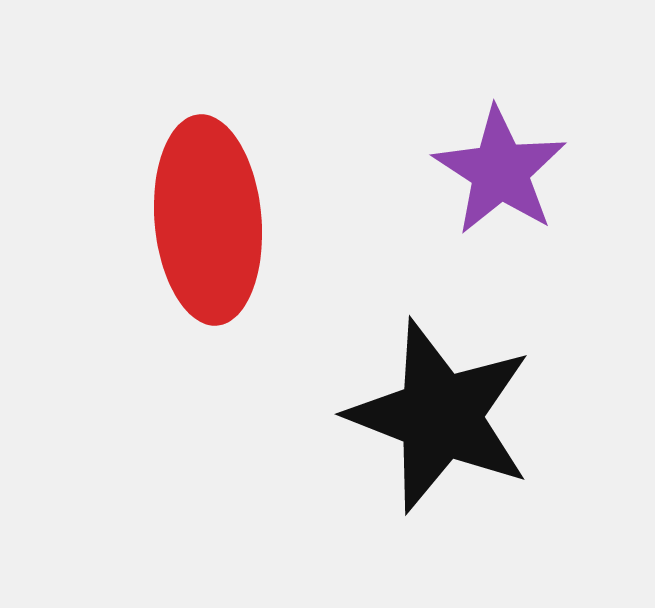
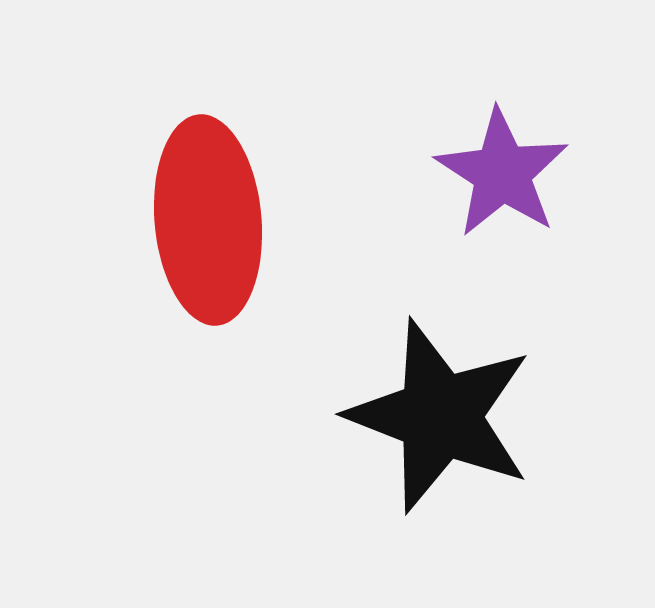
purple star: moved 2 px right, 2 px down
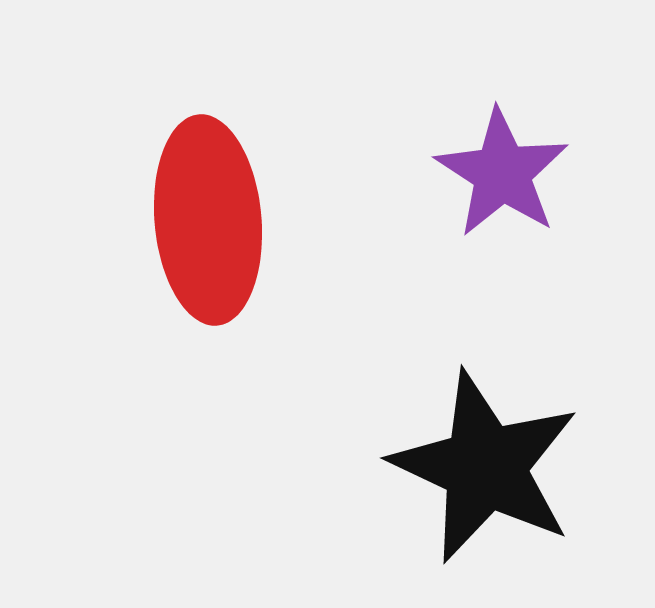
black star: moved 45 px right, 51 px down; rotated 4 degrees clockwise
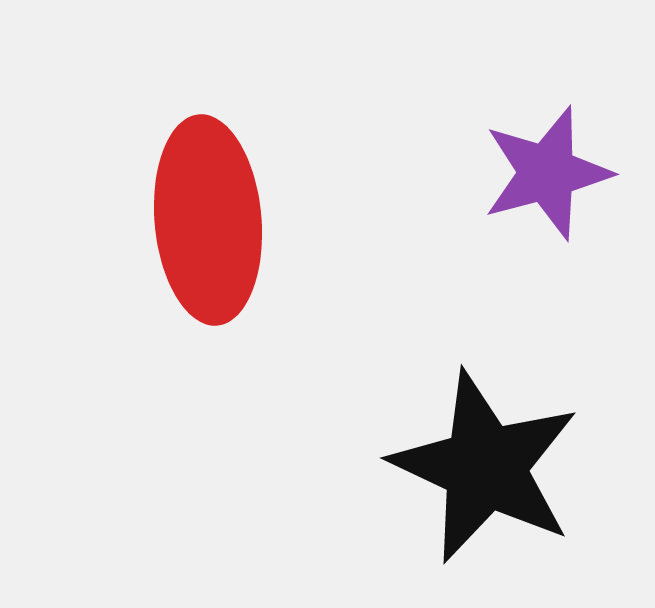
purple star: moved 45 px right; rotated 24 degrees clockwise
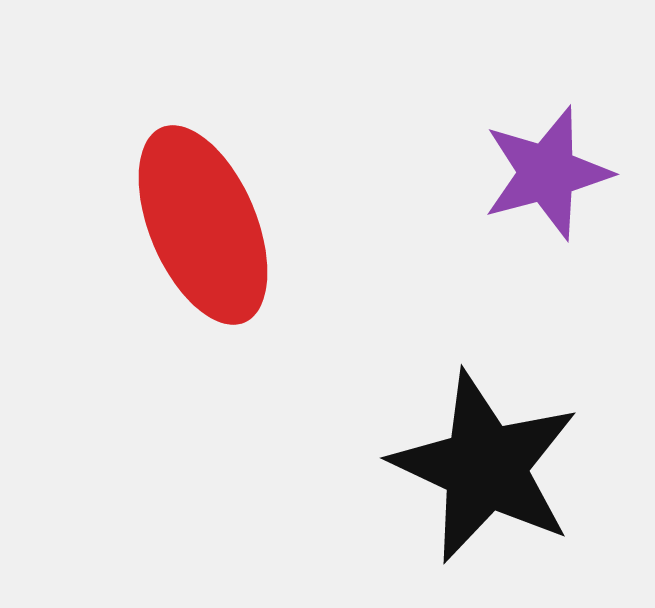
red ellipse: moved 5 px left, 5 px down; rotated 18 degrees counterclockwise
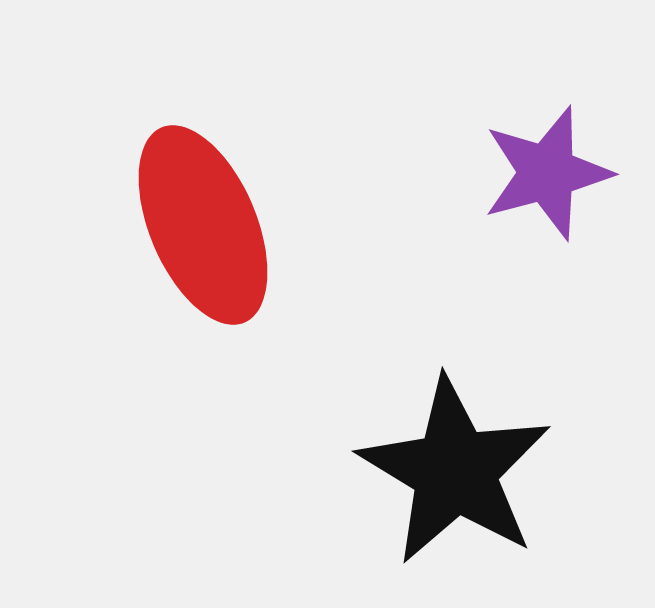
black star: moved 30 px left, 4 px down; rotated 6 degrees clockwise
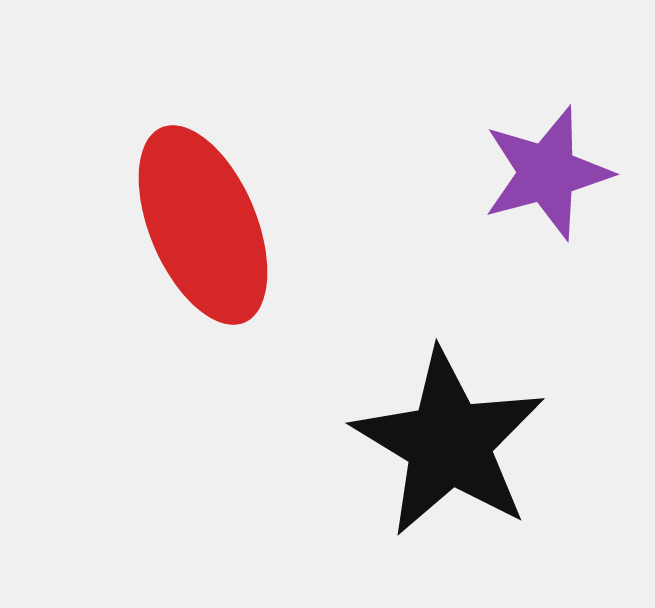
black star: moved 6 px left, 28 px up
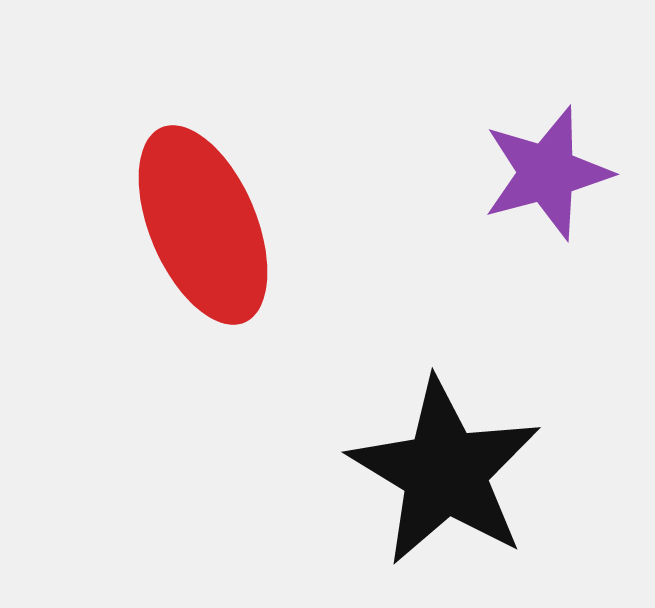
black star: moved 4 px left, 29 px down
